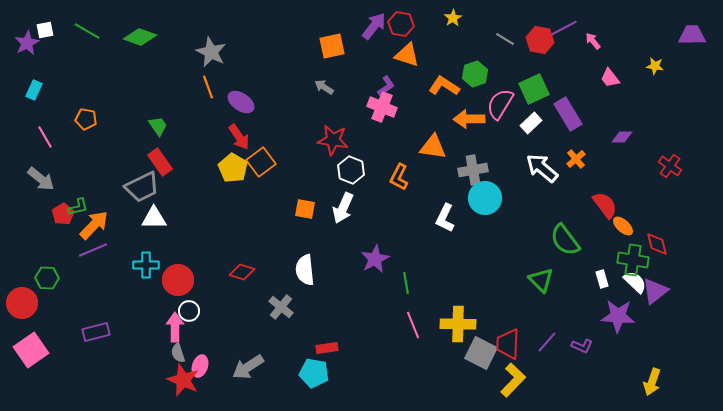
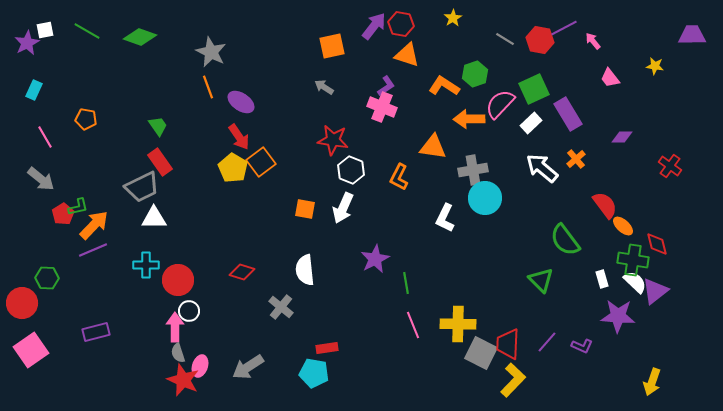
pink semicircle at (500, 104): rotated 12 degrees clockwise
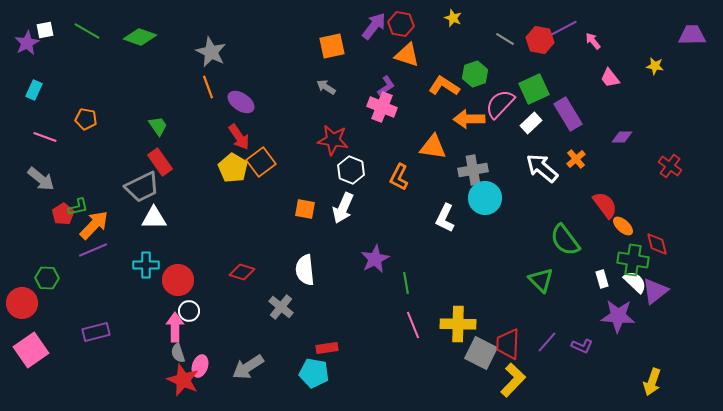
yellow star at (453, 18): rotated 18 degrees counterclockwise
gray arrow at (324, 87): moved 2 px right
pink line at (45, 137): rotated 40 degrees counterclockwise
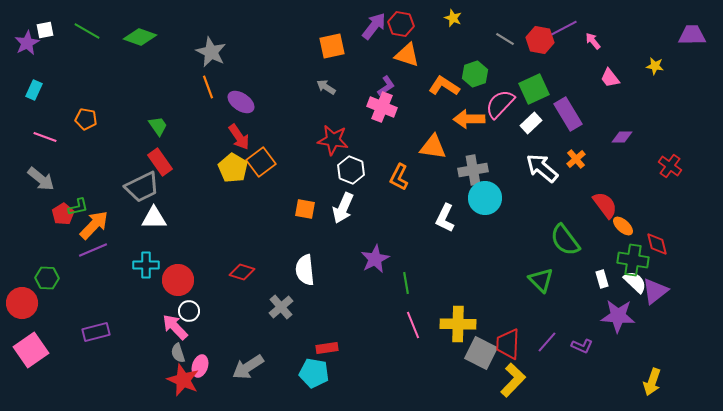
gray cross at (281, 307): rotated 10 degrees clockwise
pink arrow at (175, 327): rotated 44 degrees counterclockwise
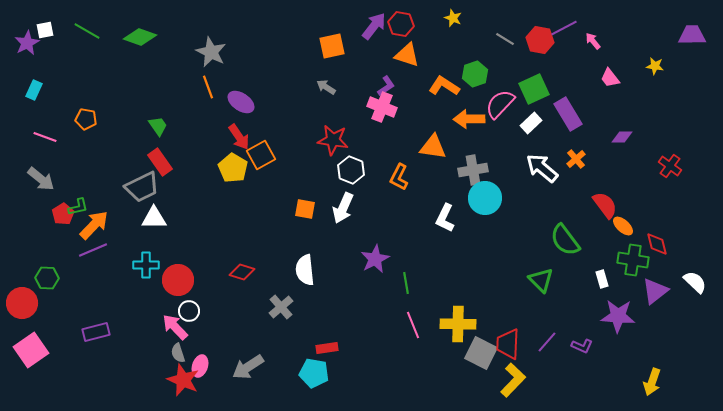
orange square at (261, 162): moved 7 px up; rotated 8 degrees clockwise
white semicircle at (635, 282): moved 60 px right
